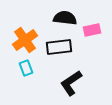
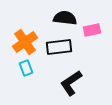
orange cross: moved 2 px down
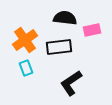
orange cross: moved 2 px up
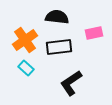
black semicircle: moved 8 px left, 1 px up
pink rectangle: moved 2 px right, 3 px down
cyan rectangle: rotated 28 degrees counterclockwise
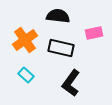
black semicircle: moved 1 px right, 1 px up
black rectangle: moved 2 px right, 1 px down; rotated 20 degrees clockwise
cyan rectangle: moved 7 px down
black L-shape: rotated 20 degrees counterclockwise
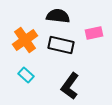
black rectangle: moved 3 px up
black L-shape: moved 1 px left, 3 px down
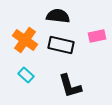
pink rectangle: moved 3 px right, 3 px down
orange cross: rotated 20 degrees counterclockwise
black L-shape: rotated 52 degrees counterclockwise
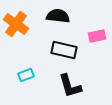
orange cross: moved 9 px left, 16 px up
black rectangle: moved 3 px right, 5 px down
cyan rectangle: rotated 63 degrees counterclockwise
